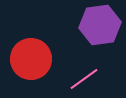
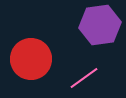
pink line: moved 1 px up
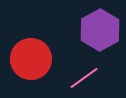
purple hexagon: moved 5 px down; rotated 21 degrees counterclockwise
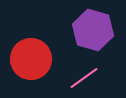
purple hexagon: moved 7 px left; rotated 15 degrees counterclockwise
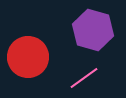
red circle: moved 3 px left, 2 px up
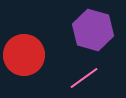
red circle: moved 4 px left, 2 px up
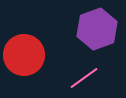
purple hexagon: moved 4 px right, 1 px up; rotated 24 degrees clockwise
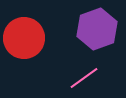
red circle: moved 17 px up
